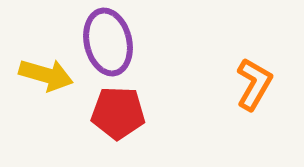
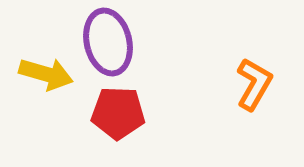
yellow arrow: moved 1 px up
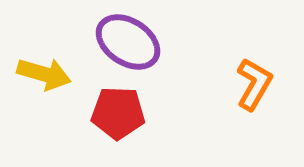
purple ellipse: moved 20 px right; rotated 44 degrees counterclockwise
yellow arrow: moved 2 px left
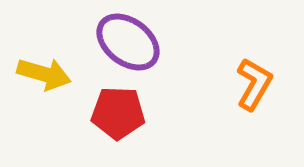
purple ellipse: rotated 4 degrees clockwise
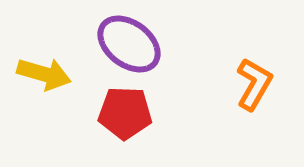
purple ellipse: moved 1 px right, 2 px down
red pentagon: moved 7 px right
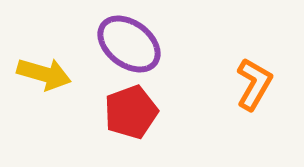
red pentagon: moved 6 px right, 1 px up; rotated 22 degrees counterclockwise
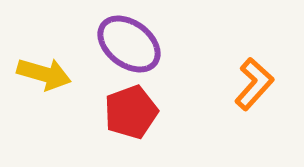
orange L-shape: rotated 12 degrees clockwise
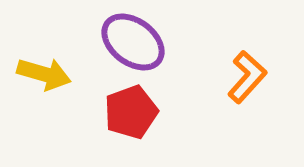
purple ellipse: moved 4 px right, 2 px up
orange L-shape: moved 7 px left, 7 px up
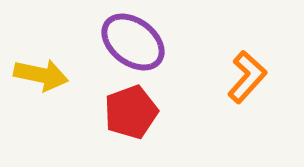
yellow arrow: moved 3 px left, 1 px down; rotated 4 degrees counterclockwise
